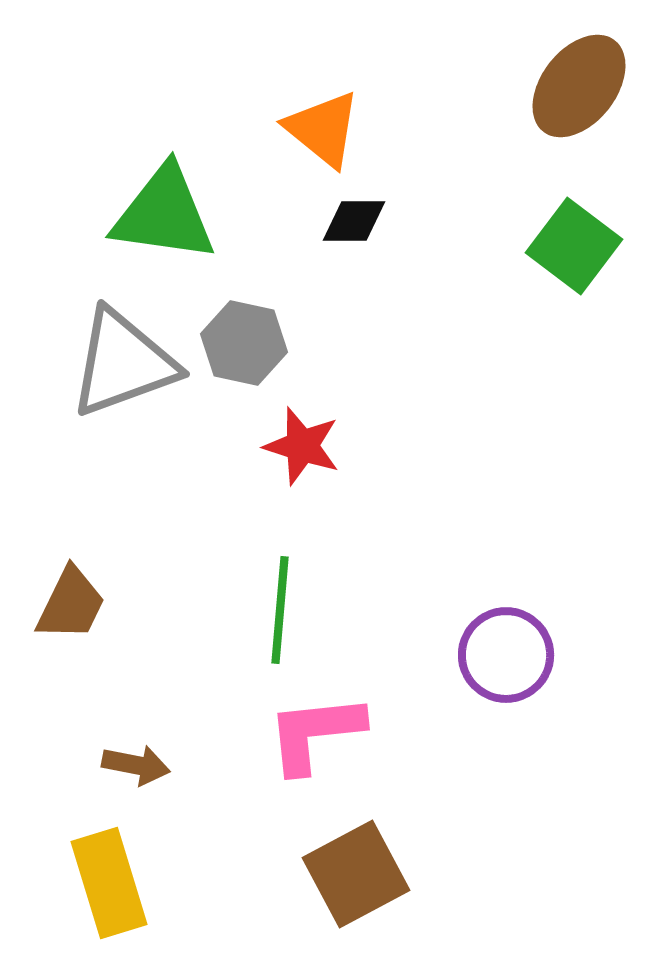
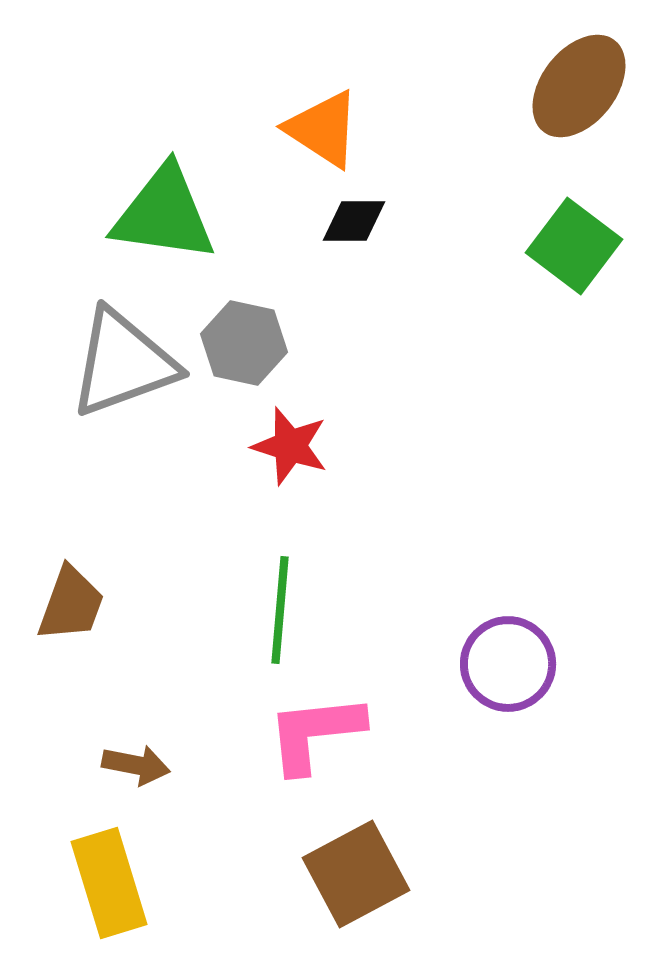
orange triangle: rotated 6 degrees counterclockwise
red star: moved 12 px left
brown trapezoid: rotated 6 degrees counterclockwise
purple circle: moved 2 px right, 9 px down
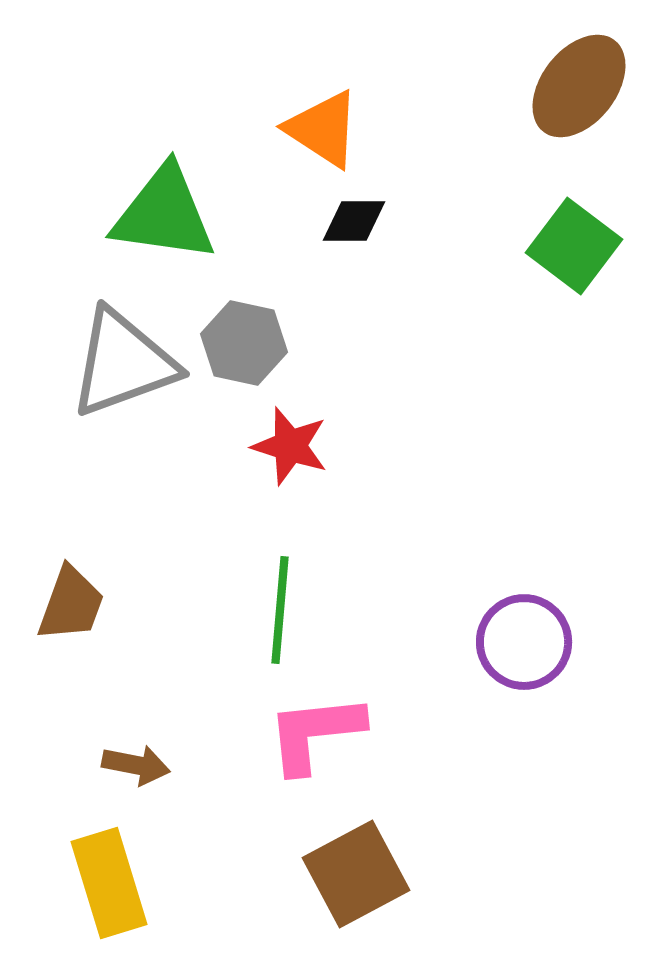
purple circle: moved 16 px right, 22 px up
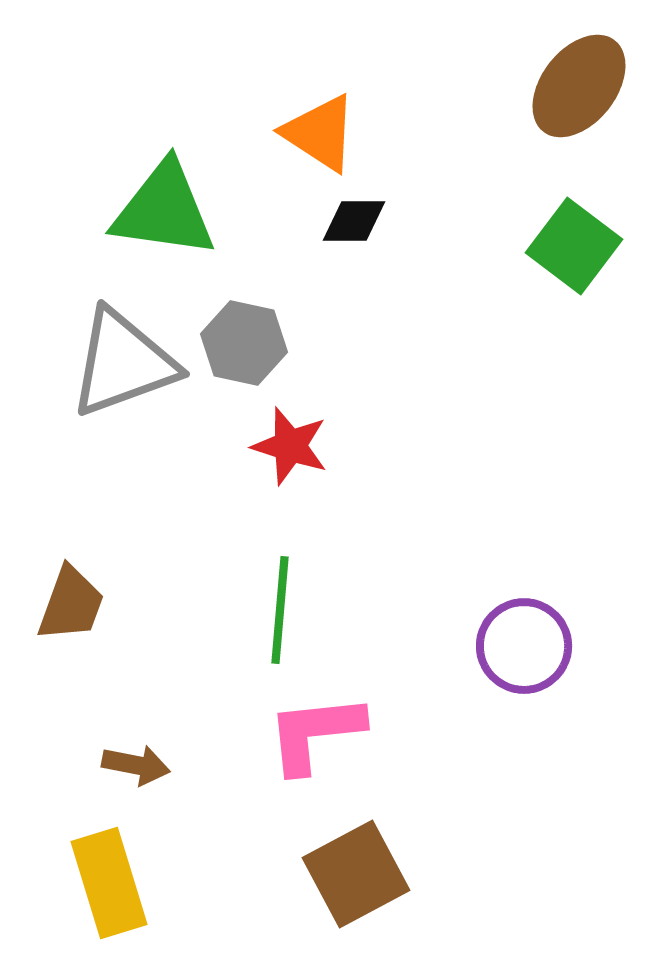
orange triangle: moved 3 px left, 4 px down
green triangle: moved 4 px up
purple circle: moved 4 px down
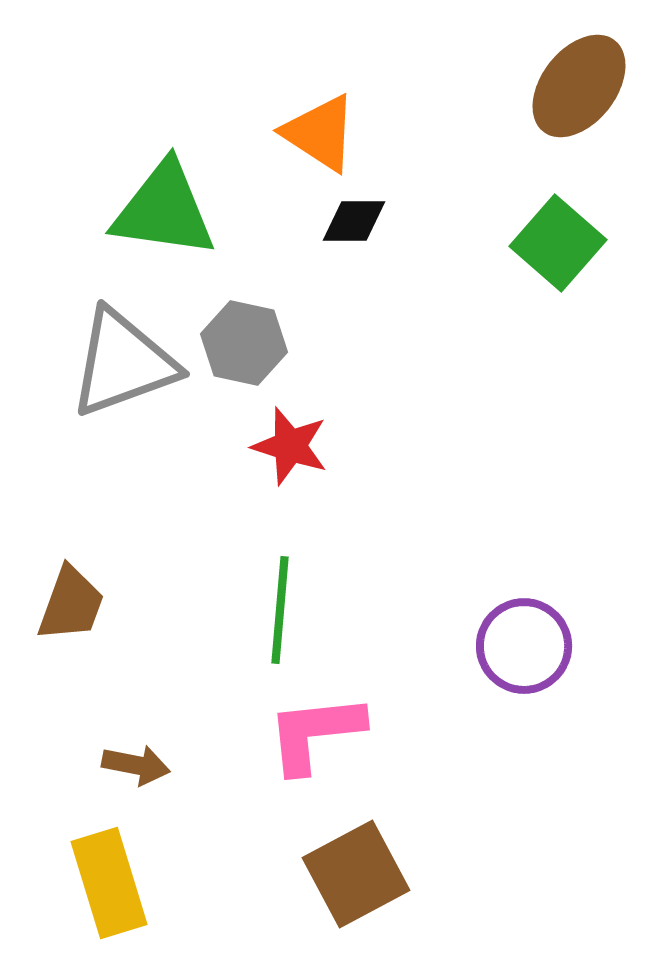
green square: moved 16 px left, 3 px up; rotated 4 degrees clockwise
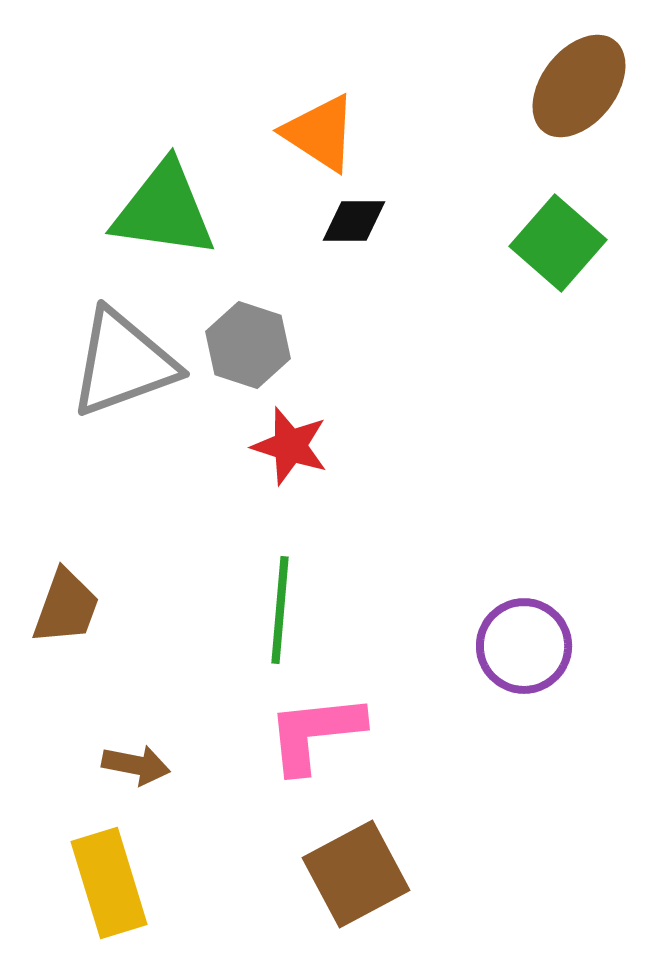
gray hexagon: moved 4 px right, 2 px down; rotated 6 degrees clockwise
brown trapezoid: moved 5 px left, 3 px down
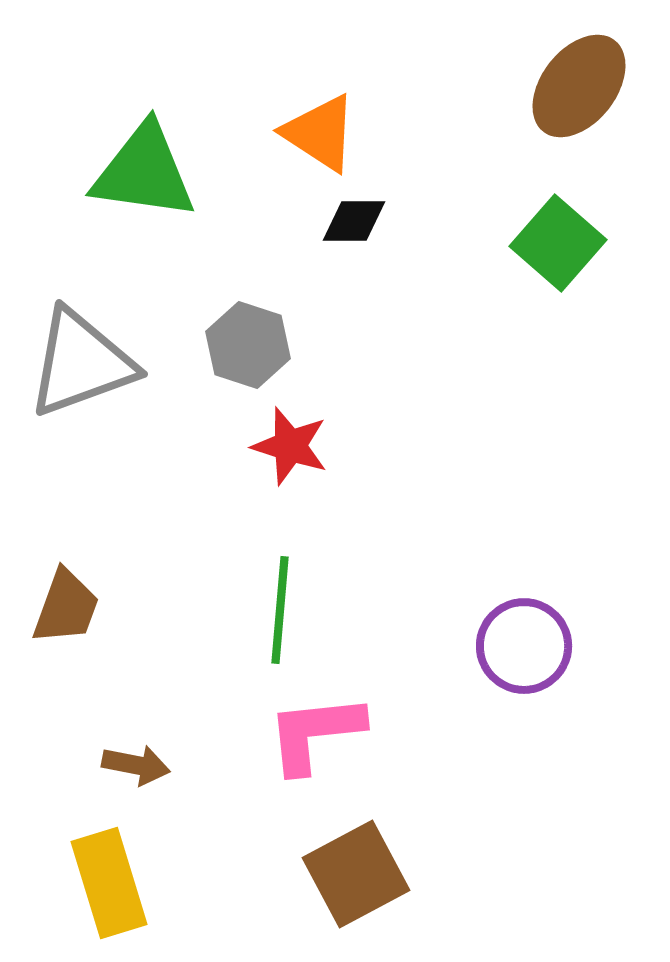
green triangle: moved 20 px left, 38 px up
gray triangle: moved 42 px left
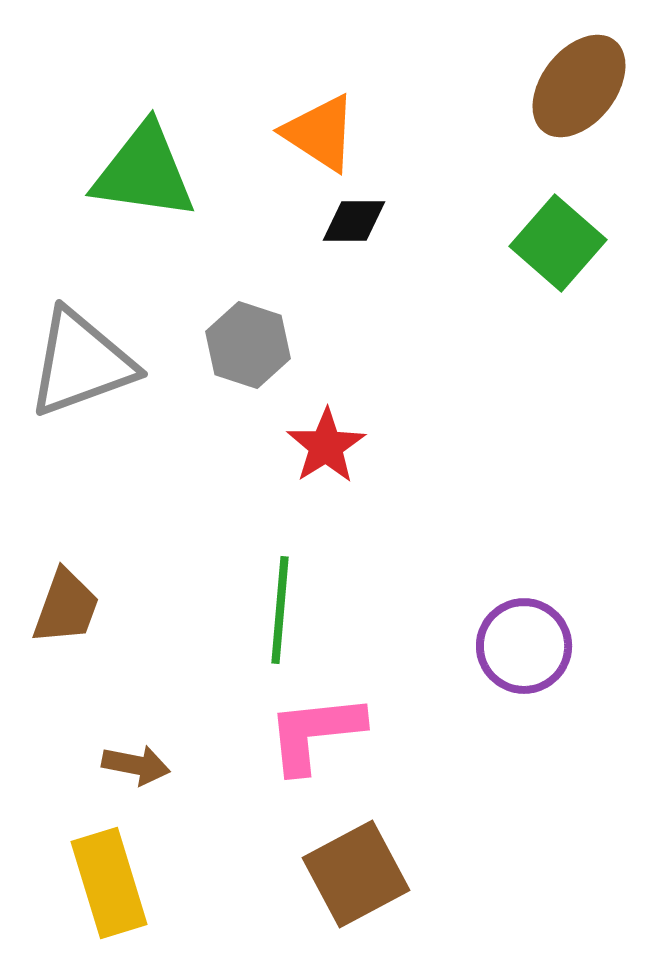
red star: moved 36 px right; rotated 22 degrees clockwise
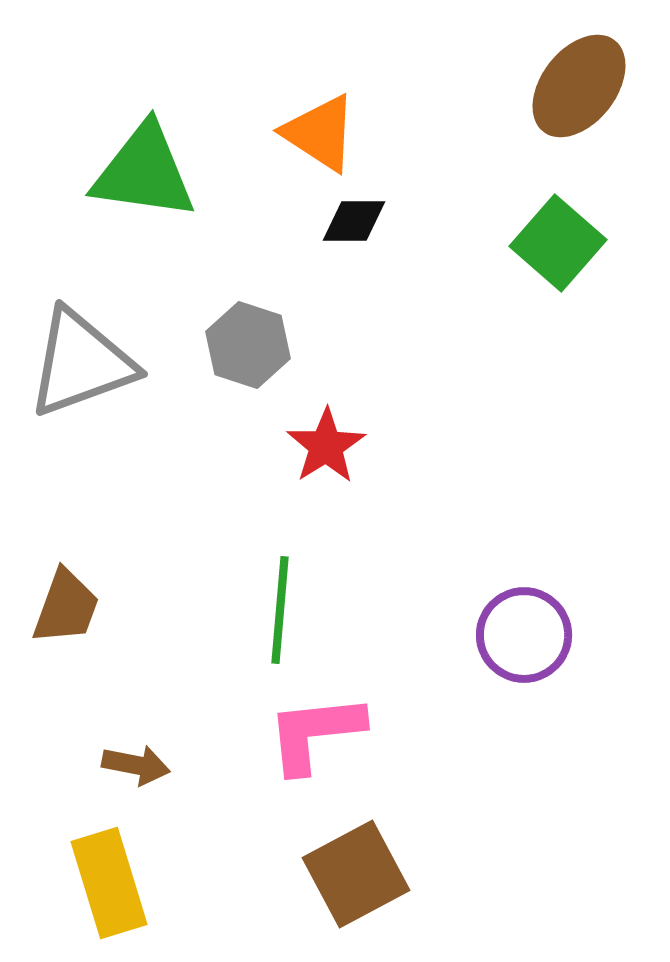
purple circle: moved 11 px up
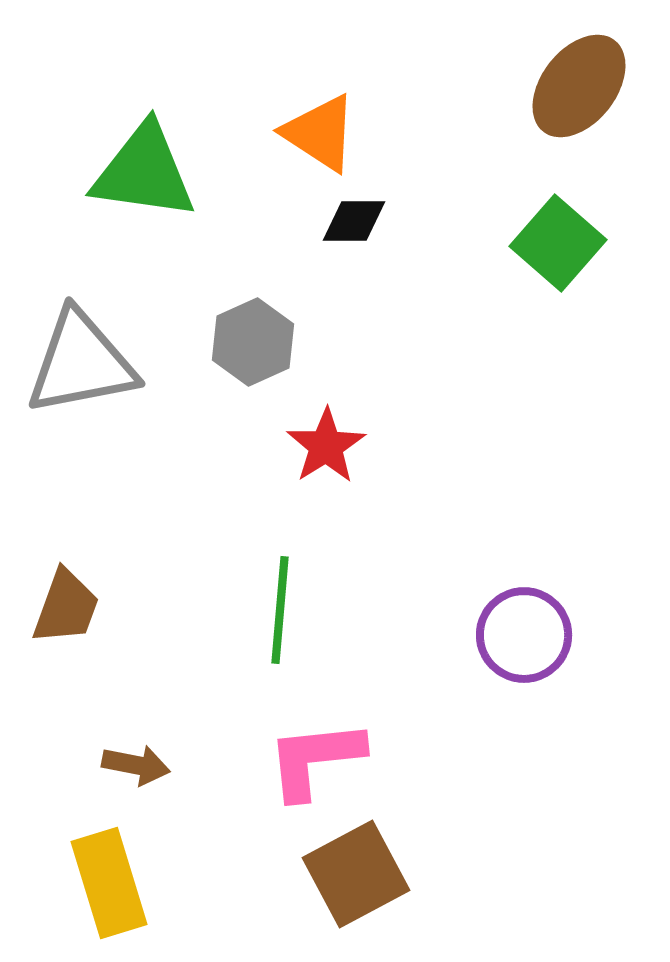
gray hexagon: moved 5 px right, 3 px up; rotated 18 degrees clockwise
gray triangle: rotated 9 degrees clockwise
pink L-shape: moved 26 px down
